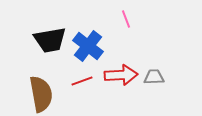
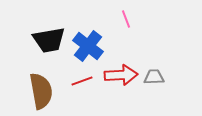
black trapezoid: moved 1 px left
brown semicircle: moved 3 px up
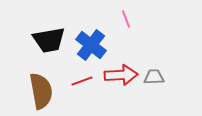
blue cross: moved 3 px right, 1 px up
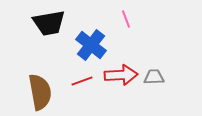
black trapezoid: moved 17 px up
brown semicircle: moved 1 px left, 1 px down
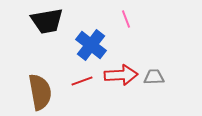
black trapezoid: moved 2 px left, 2 px up
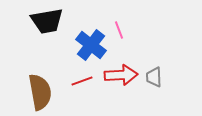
pink line: moved 7 px left, 11 px down
gray trapezoid: rotated 90 degrees counterclockwise
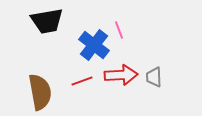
blue cross: moved 3 px right
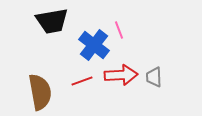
black trapezoid: moved 5 px right
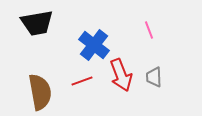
black trapezoid: moved 15 px left, 2 px down
pink line: moved 30 px right
red arrow: rotated 72 degrees clockwise
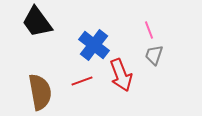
black trapezoid: moved 1 px up; rotated 64 degrees clockwise
gray trapezoid: moved 22 px up; rotated 20 degrees clockwise
